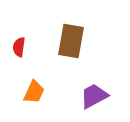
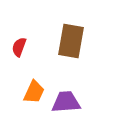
red semicircle: rotated 12 degrees clockwise
purple trapezoid: moved 28 px left, 6 px down; rotated 24 degrees clockwise
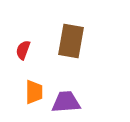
red semicircle: moved 4 px right, 3 px down
orange trapezoid: rotated 25 degrees counterclockwise
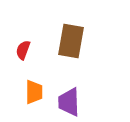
purple trapezoid: moved 3 px right; rotated 88 degrees counterclockwise
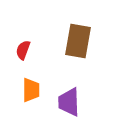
brown rectangle: moved 7 px right
orange trapezoid: moved 3 px left, 2 px up
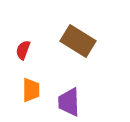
brown rectangle: rotated 68 degrees counterclockwise
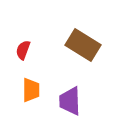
brown rectangle: moved 5 px right, 4 px down
purple trapezoid: moved 1 px right, 1 px up
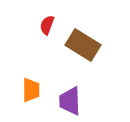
red semicircle: moved 24 px right, 25 px up
